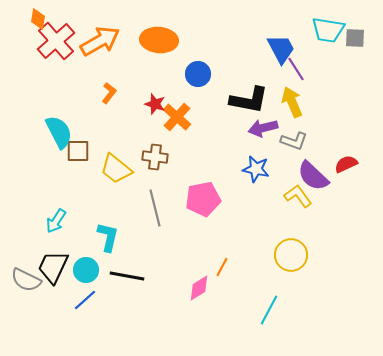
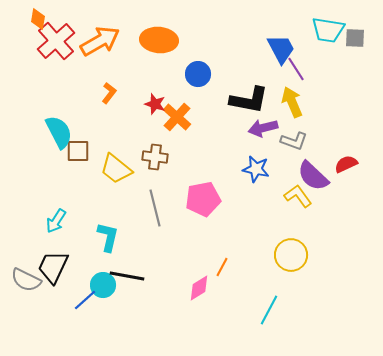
cyan circle: moved 17 px right, 15 px down
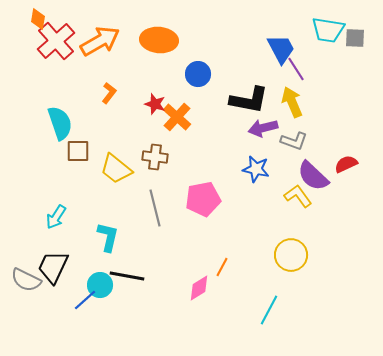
cyan semicircle: moved 1 px right, 9 px up; rotated 8 degrees clockwise
cyan arrow: moved 4 px up
cyan circle: moved 3 px left
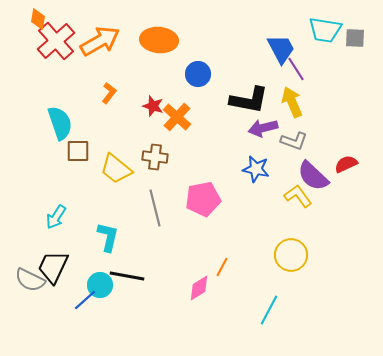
cyan trapezoid: moved 3 px left
red star: moved 2 px left, 2 px down
gray semicircle: moved 4 px right
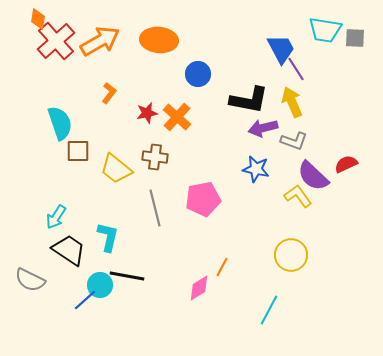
red star: moved 6 px left, 7 px down; rotated 30 degrees counterclockwise
black trapezoid: moved 16 px right, 17 px up; rotated 99 degrees clockwise
